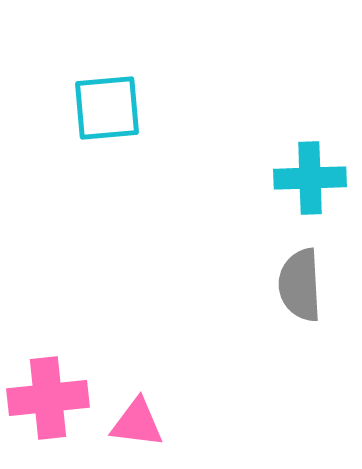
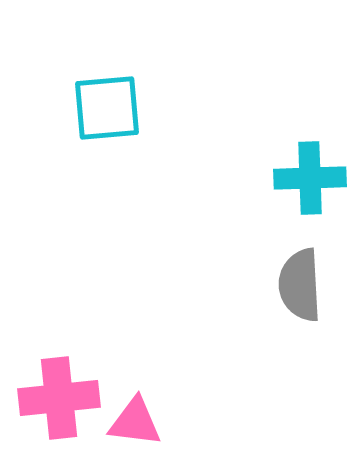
pink cross: moved 11 px right
pink triangle: moved 2 px left, 1 px up
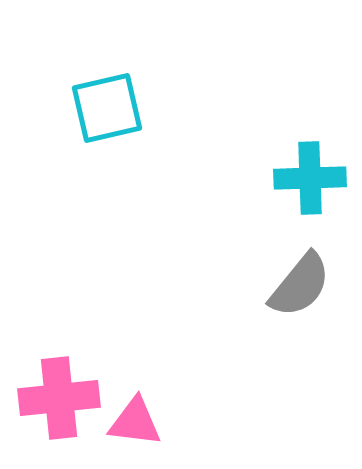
cyan square: rotated 8 degrees counterclockwise
gray semicircle: rotated 138 degrees counterclockwise
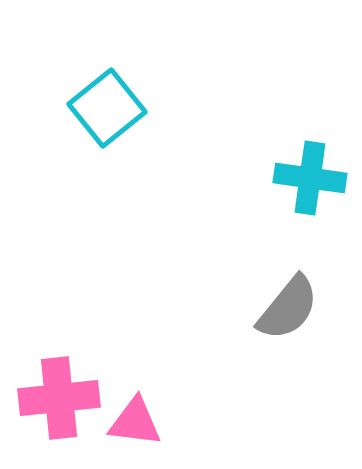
cyan square: rotated 26 degrees counterclockwise
cyan cross: rotated 10 degrees clockwise
gray semicircle: moved 12 px left, 23 px down
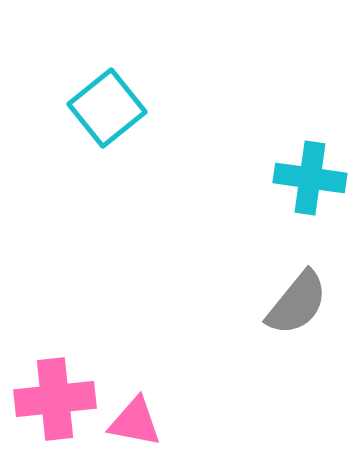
gray semicircle: moved 9 px right, 5 px up
pink cross: moved 4 px left, 1 px down
pink triangle: rotated 4 degrees clockwise
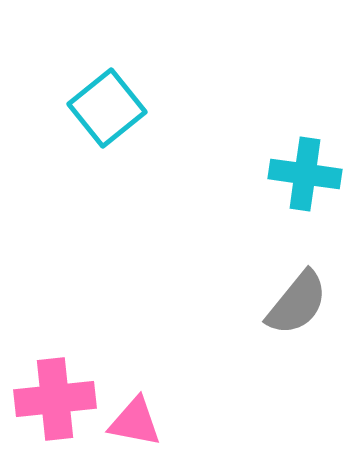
cyan cross: moved 5 px left, 4 px up
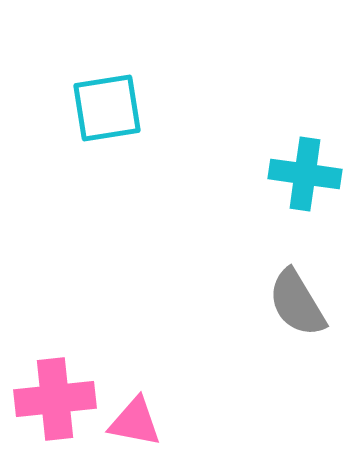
cyan square: rotated 30 degrees clockwise
gray semicircle: rotated 110 degrees clockwise
